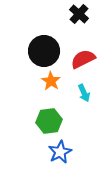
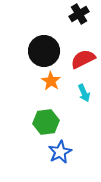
black cross: rotated 18 degrees clockwise
green hexagon: moved 3 px left, 1 px down
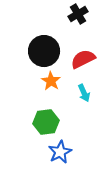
black cross: moved 1 px left
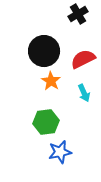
blue star: rotated 15 degrees clockwise
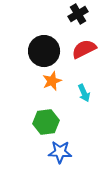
red semicircle: moved 1 px right, 10 px up
orange star: moved 1 px right; rotated 18 degrees clockwise
blue star: rotated 15 degrees clockwise
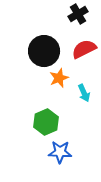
orange star: moved 7 px right, 3 px up
green hexagon: rotated 15 degrees counterclockwise
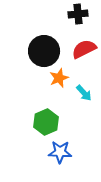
black cross: rotated 24 degrees clockwise
cyan arrow: rotated 18 degrees counterclockwise
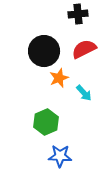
blue star: moved 4 px down
